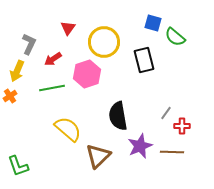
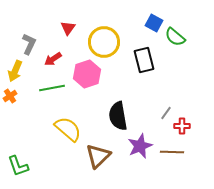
blue square: moved 1 px right; rotated 12 degrees clockwise
yellow arrow: moved 2 px left
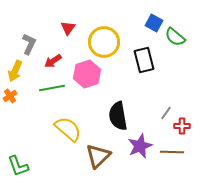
red arrow: moved 2 px down
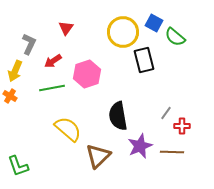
red triangle: moved 2 px left
yellow circle: moved 19 px right, 10 px up
orange cross: rotated 24 degrees counterclockwise
